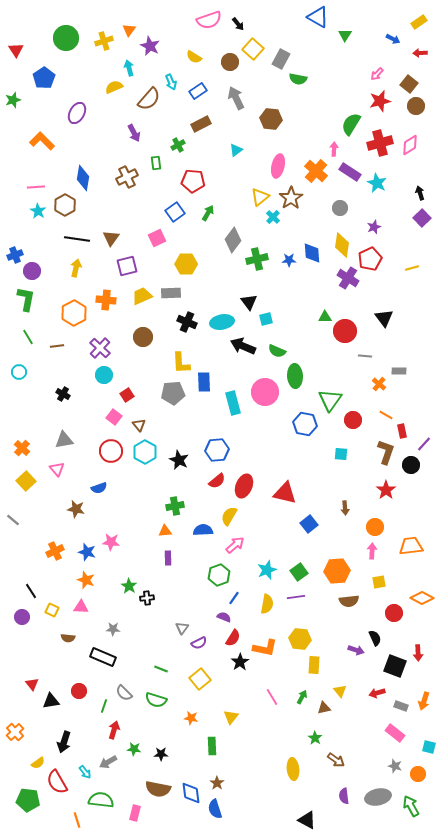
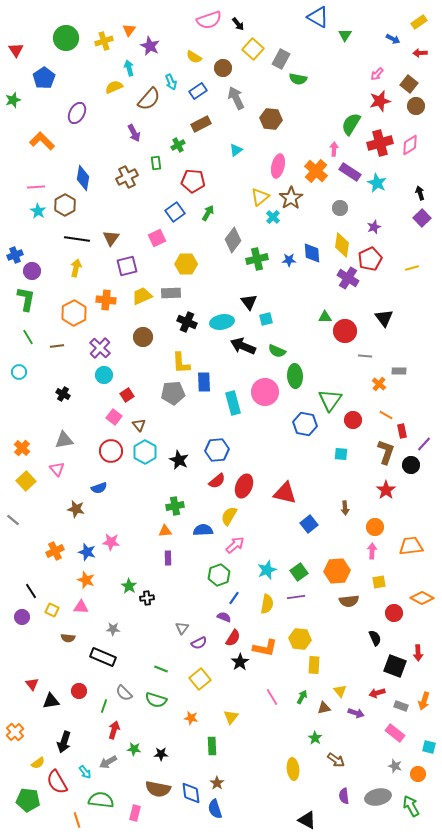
brown circle at (230, 62): moved 7 px left, 6 px down
purple arrow at (356, 650): moved 63 px down
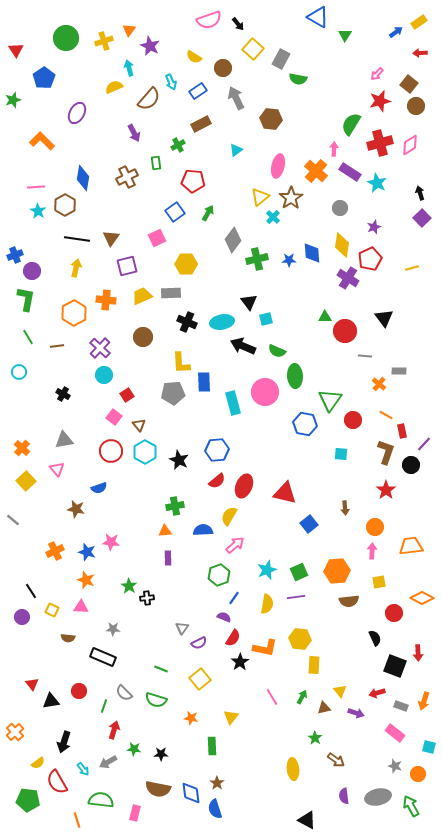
blue arrow at (393, 39): moved 3 px right, 7 px up; rotated 64 degrees counterclockwise
green square at (299, 572): rotated 12 degrees clockwise
cyan arrow at (85, 772): moved 2 px left, 3 px up
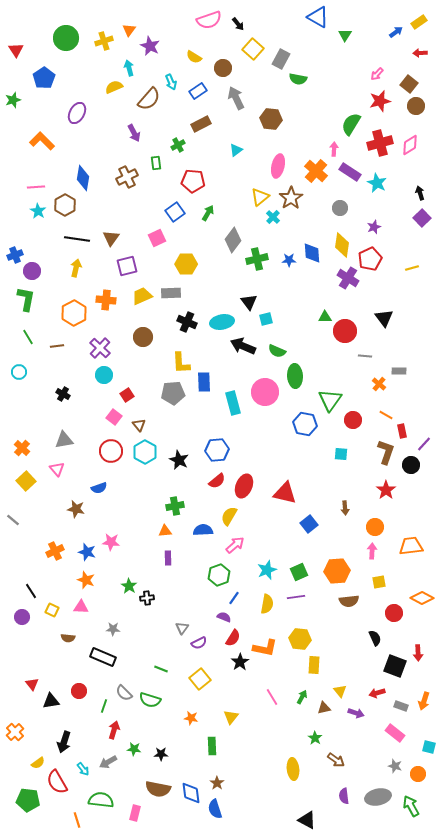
green semicircle at (156, 700): moved 6 px left
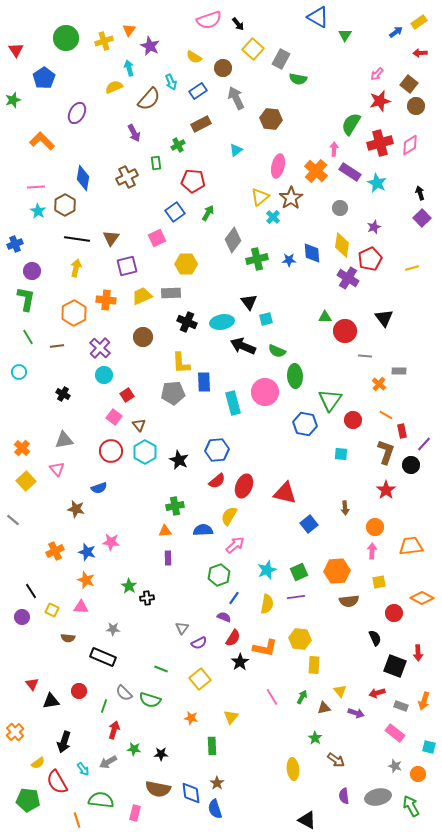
blue cross at (15, 255): moved 11 px up
